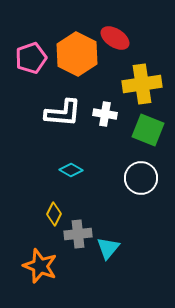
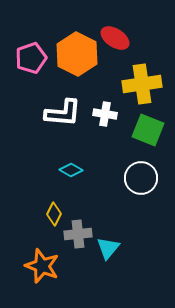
orange star: moved 2 px right
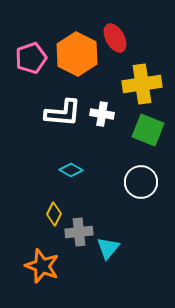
red ellipse: rotated 28 degrees clockwise
white cross: moved 3 px left
white circle: moved 4 px down
gray cross: moved 1 px right, 2 px up
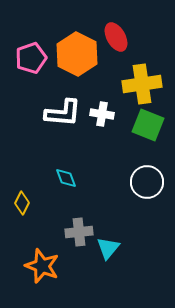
red ellipse: moved 1 px right, 1 px up
green square: moved 5 px up
cyan diamond: moved 5 px left, 8 px down; rotated 40 degrees clockwise
white circle: moved 6 px right
yellow diamond: moved 32 px left, 11 px up
